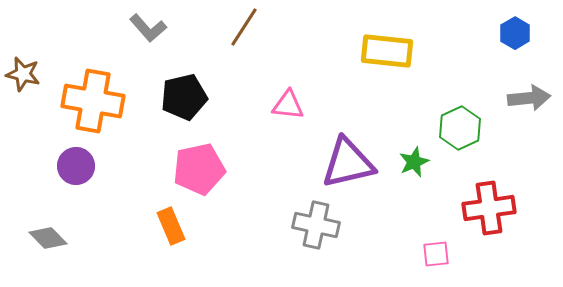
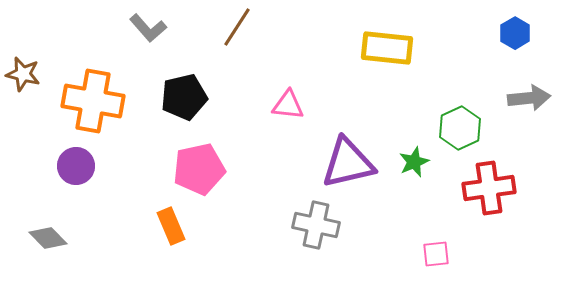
brown line: moved 7 px left
yellow rectangle: moved 3 px up
red cross: moved 20 px up
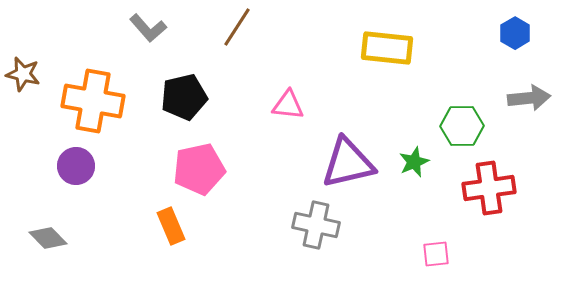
green hexagon: moved 2 px right, 2 px up; rotated 24 degrees clockwise
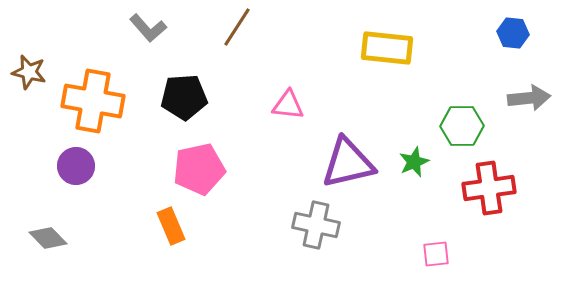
blue hexagon: moved 2 px left; rotated 24 degrees counterclockwise
brown star: moved 6 px right, 2 px up
black pentagon: rotated 9 degrees clockwise
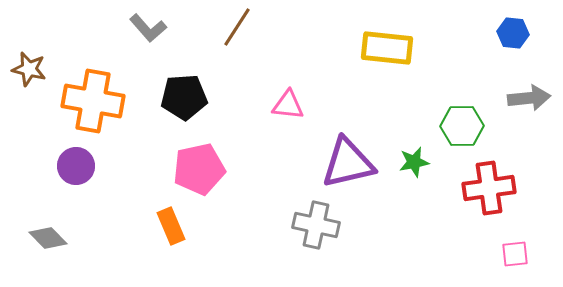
brown star: moved 3 px up
green star: rotated 12 degrees clockwise
pink square: moved 79 px right
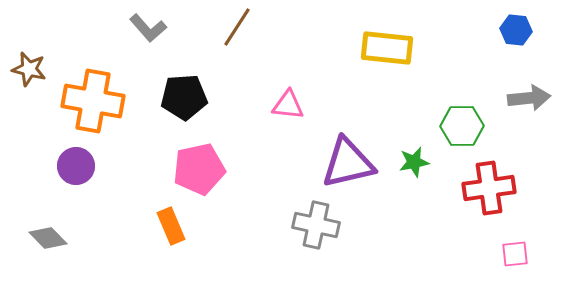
blue hexagon: moved 3 px right, 3 px up
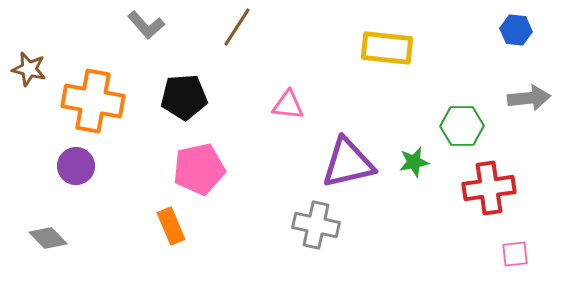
gray L-shape: moved 2 px left, 3 px up
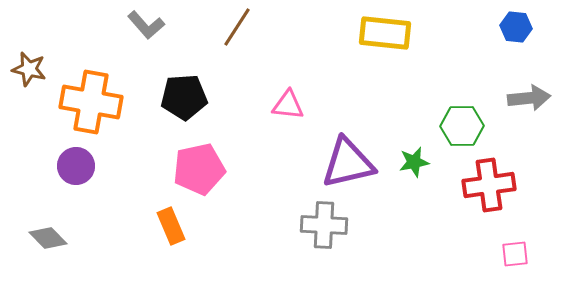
blue hexagon: moved 3 px up
yellow rectangle: moved 2 px left, 15 px up
orange cross: moved 2 px left, 1 px down
red cross: moved 3 px up
gray cross: moved 8 px right; rotated 9 degrees counterclockwise
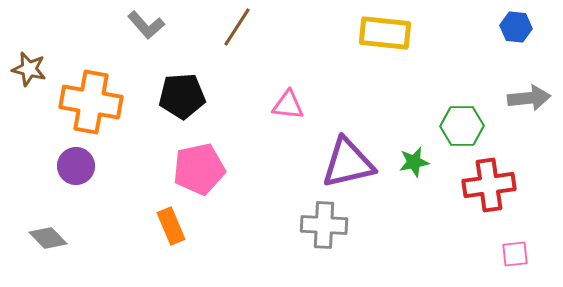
black pentagon: moved 2 px left, 1 px up
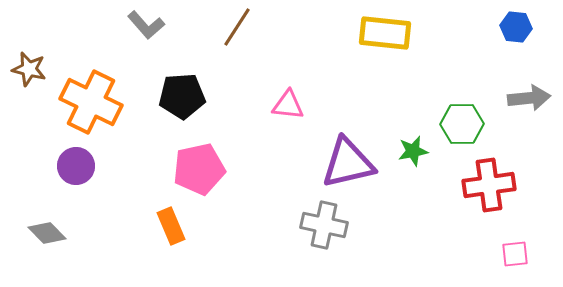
orange cross: rotated 16 degrees clockwise
green hexagon: moved 2 px up
green star: moved 1 px left, 11 px up
gray cross: rotated 9 degrees clockwise
gray diamond: moved 1 px left, 5 px up
